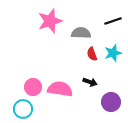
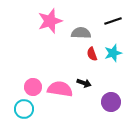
black arrow: moved 6 px left, 1 px down
cyan circle: moved 1 px right
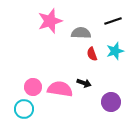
cyan star: moved 2 px right, 2 px up
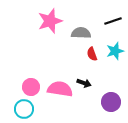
pink circle: moved 2 px left
